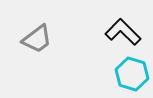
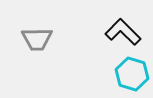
gray trapezoid: rotated 36 degrees clockwise
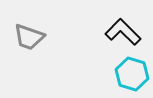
gray trapezoid: moved 8 px left, 2 px up; rotated 20 degrees clockwise
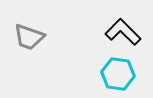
cyan hexagon: moved 14 px left; rotated 8 degrees counterclockwise
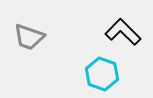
cyan hexagon: moved 16 px left; rotated 12 degrees clockwise
